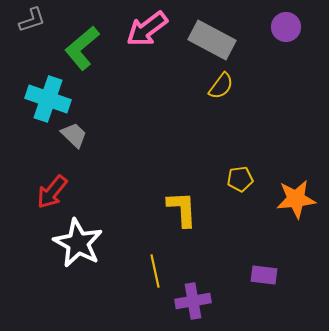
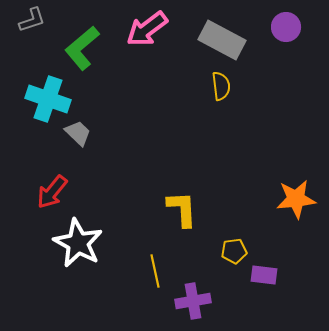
gray rectangle: moved 10 px right
yellow semicircle: rotated 44 degrees counterclockwise
gray trapezoid: moved 4 px right, 2 px up
yellow pentagon: moved 6 px left, 72 px down
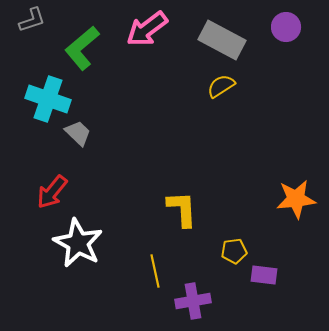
yellow semicircle: rotated 116 degrees counterclockwise
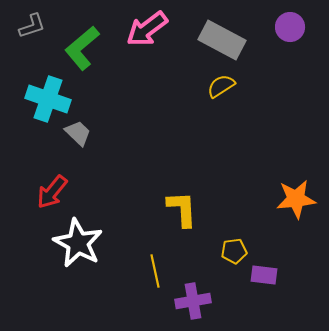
gray L-shape: moved 6 px down
purple circle: moved 4 px right
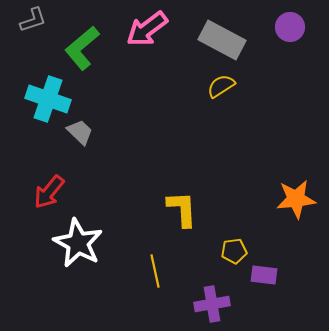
gray L-shape: moved 1 px right, 6 px up
gray trapezoid: moved 2 px right, 1 px up
red arrow: moved 3 px left
purple cross: moved 19 px right, 3 px down
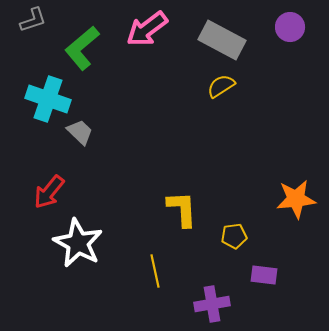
yellow pentagon: moved 15 px up
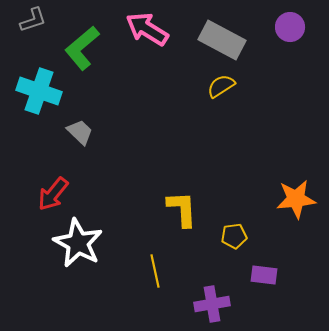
pink arrow: rotated 69 degrees clockwise
cyan cross: moved 9 px left, 8 px up
red arrow: moved 4 px right, 2 px down
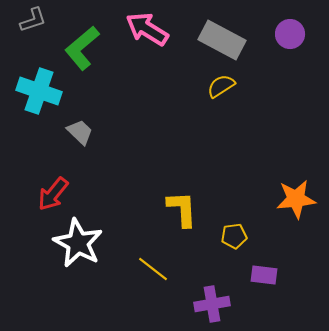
purple circle: moved 7 px down
yellow line: moved 2 px left, 2 px up; rotated 40 degrees counterclockwise
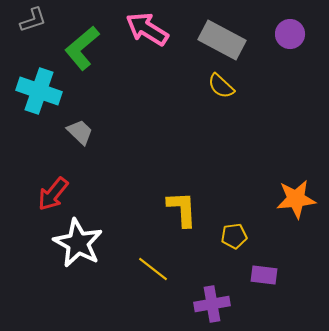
yellow semicircle: rotated 104 degrees counterclockwise
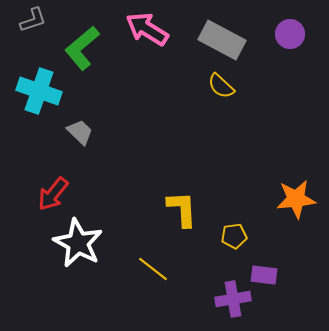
purple cross: moved 21 px right, 5 px up
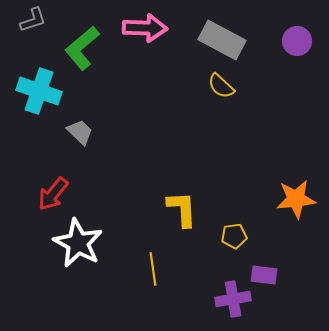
pink arrow: moved 2 px left, 1 px up; rotated 150 degrees clockwise
purple circle: moved 7 px right, 7 px down
yellow line: rotated 44 degrees clockwise
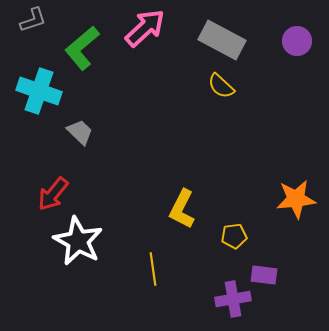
pink arrow: rotated 45 degrees counterclockwise
yellow L-shape: rotated 150 degrees counterclockwise
white star: moved 2 px up
